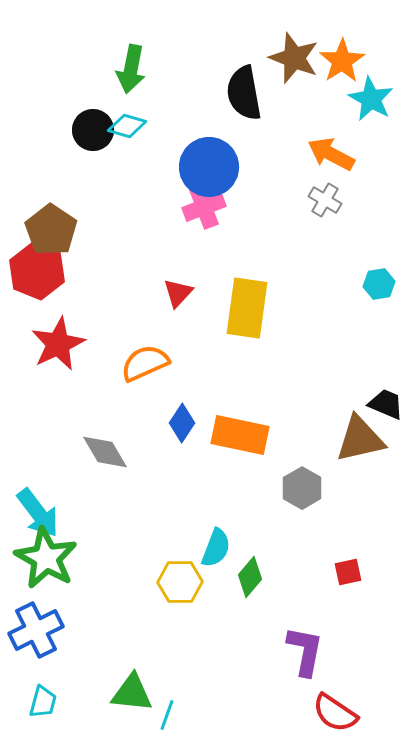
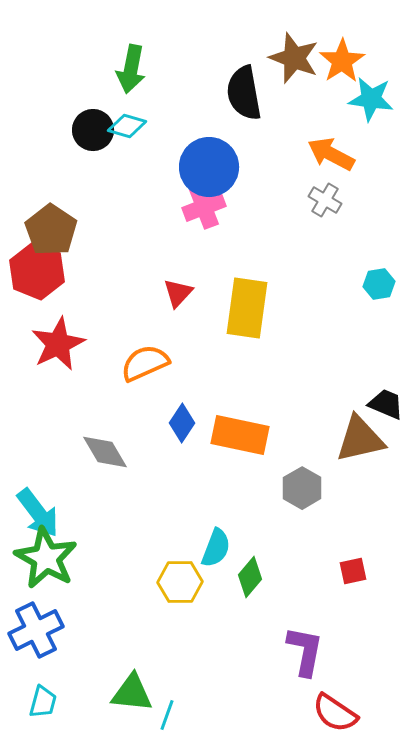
cyan star: rotated 21 degrees counterclockwise
red square: moved 5 px right, 1 px up
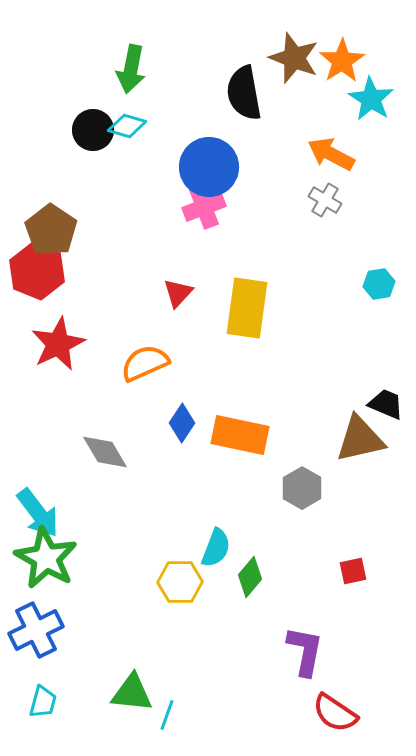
cyan star: rotated 24 degrees clockwise
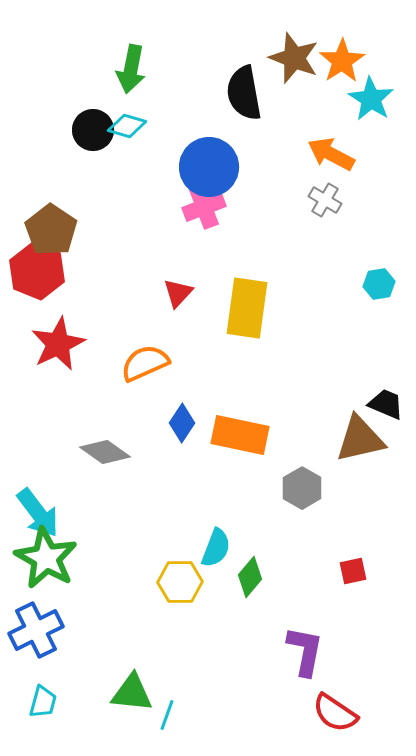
gray diamond: rotated 24 degrees counterclockwise
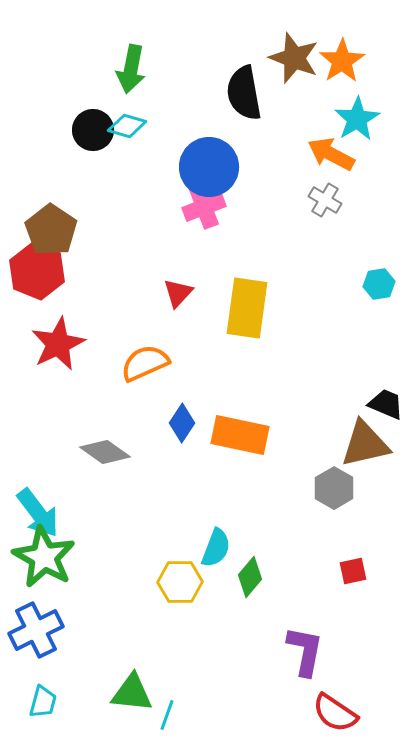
cyan star: moved 14 px left, 20 px down; rotated 9 degrees clockwise
brown triangle: moved 5 px right, 5 px down
gray hexagon: moved 32 px right
green star: moved 2 px left, 1 px up
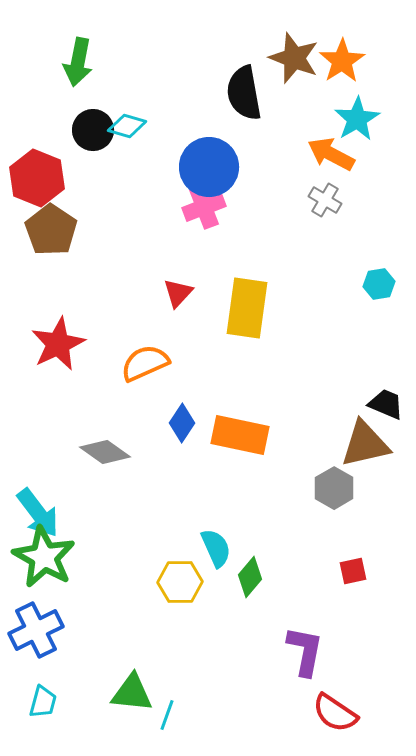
green arrow: moved 53 px left, 7 px up
red hexagon: moved 93 px up
cyan semicircle: rotated 45 degrees counterclockwise
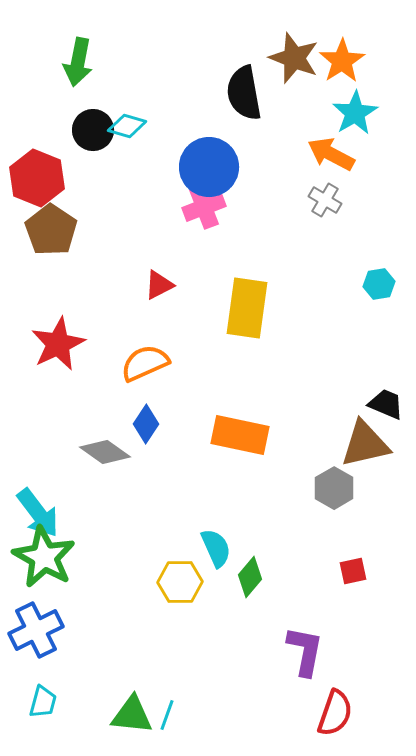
cyan star: moved 2 px left, 6 px up
red triangle: moved 19 px left, 8 px up; rotated 20 degrees clockwise
blue diamond: moved 36 px left, 1 px down
green triangle: moved 22 px down
red semicircle: rotated 105 degrees counterclockwise
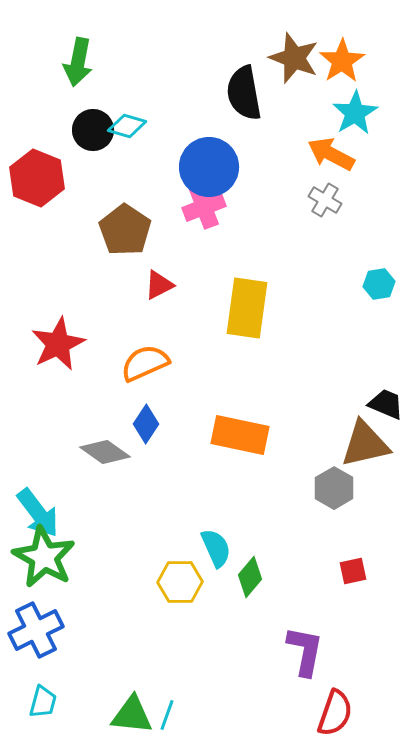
brown pentagon: moved 74 px right
